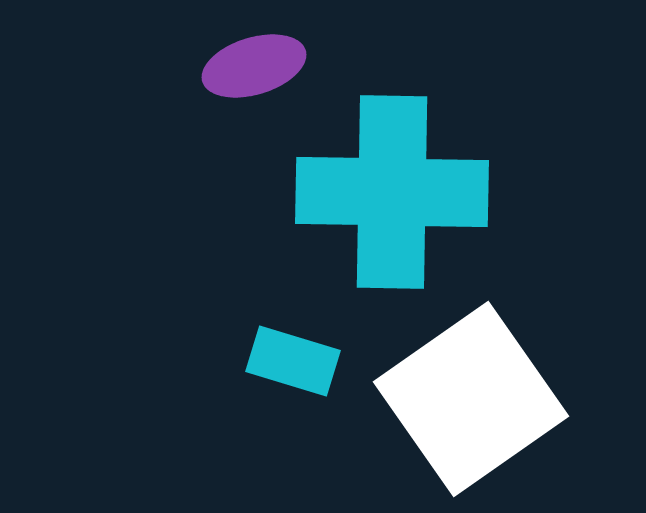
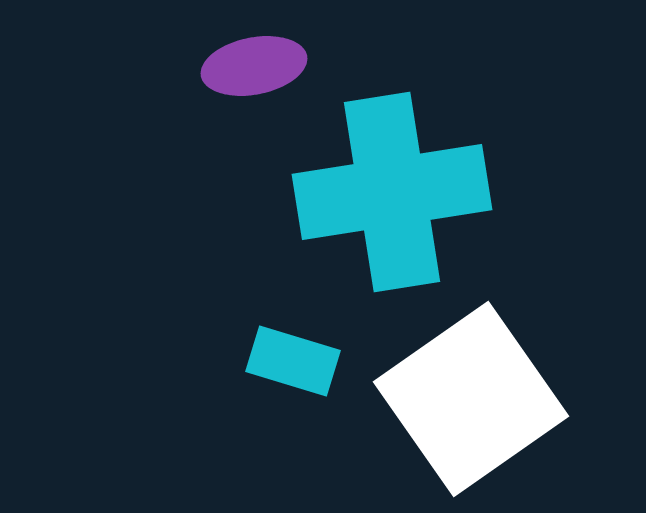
purple ellipse: rotated 6 degrees clockwise
cyan cross: rotated 10 degrees counterclockwise
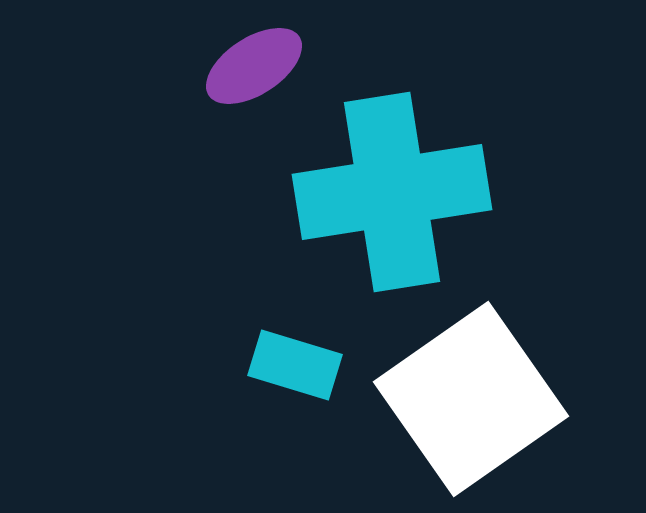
purple ellipse: rotated 22 degrees counterclockwise
cyan rectangle: moved 2 px right, 4 px down
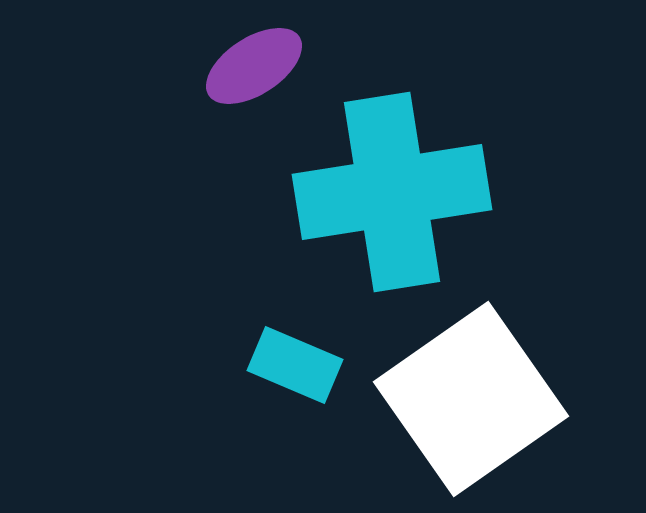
cyan rectangle: rotated 6 degrees clockwise
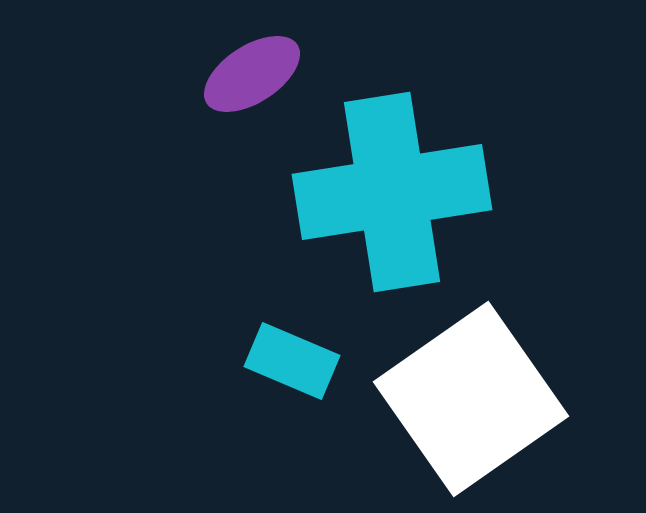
purple ellipse: moved 2 px left, 8 px down
cyan rectangle: moved 3 px left, 4 px up
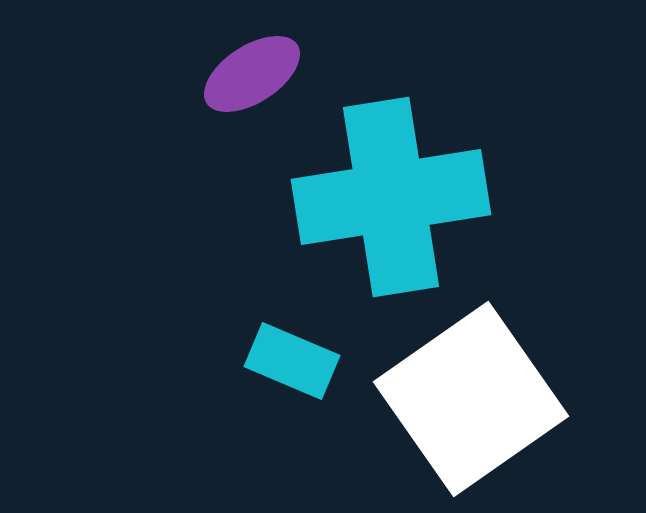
cyan cross: moved 1 px left, 5 px down
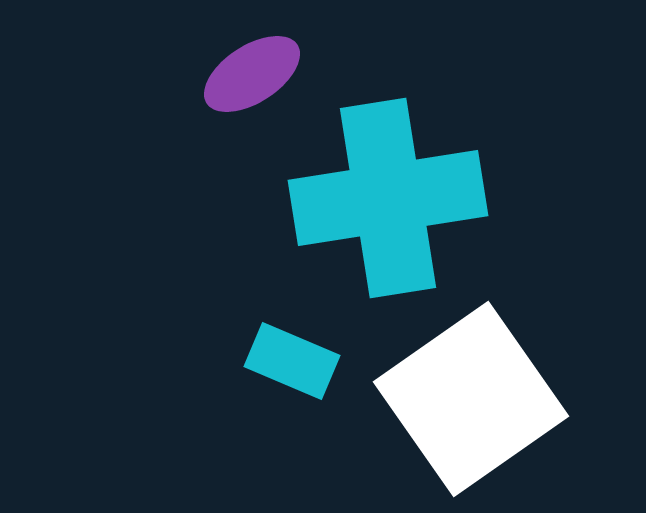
cyan cross: moved 3 px left, 1 px down
